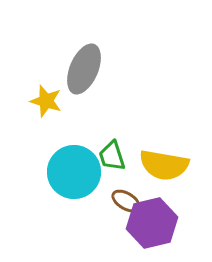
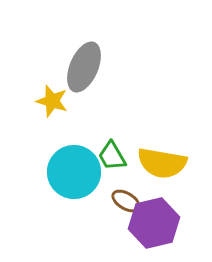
gray ellipse: moved 2 px up
yellow star: moved 6 px right
green trapezoid: rotated 12 degrees counterclockwise
yellow semicircle: moved 2 px left, 2 px up
purple hexagon: moved 2 px right
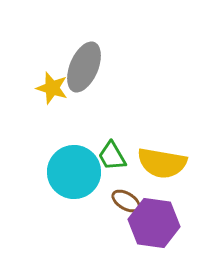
yellow star: moved 13 px up
purple hexagon: rotated 21 degrees clockwise
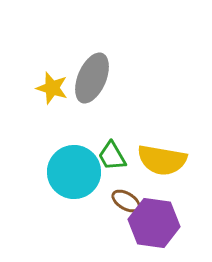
gray ellipse: moved 8 px right, 11 px down
yellow semicircle: moved 3 px up
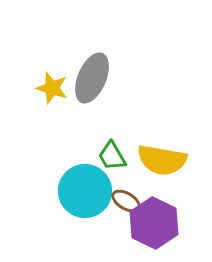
cyan circle: moved 11 px right, 19 px down
purple hexagon: rotated 18 degrees clockwise
